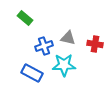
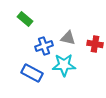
green rectangle: moved 1 px down
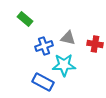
blue rectangle: moved 11 px right, 9 px down
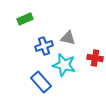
green rectangle: rotated 63 degrees counterclockwise
red cross: moved 14 px down
cyan star: rotated 15 degrees clockwise
blue rectangle: moved 2 px left; rotated 20 degrees clockwise
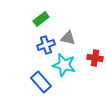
green rectangle: moved 16 px right; rotated 14 degrees counterclockwise
blue cross: moved 2 px right, 1 px up
